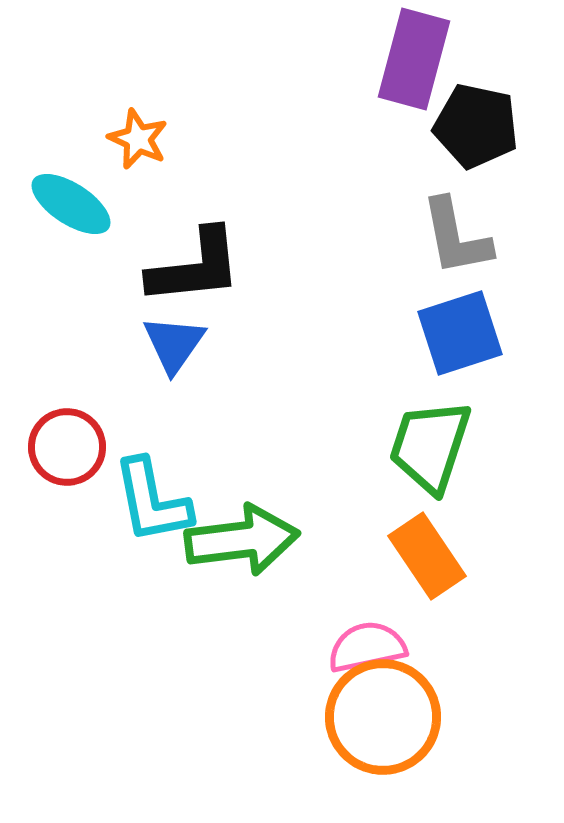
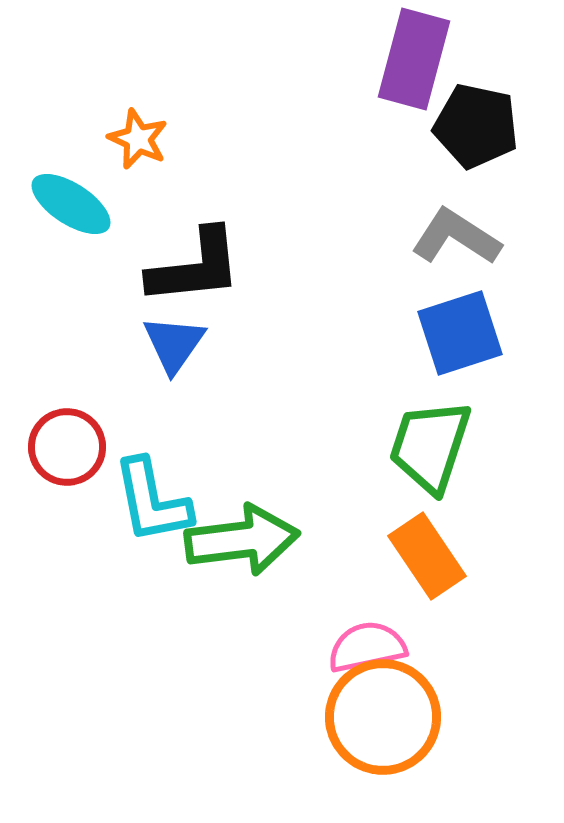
gray L-shape: rotated 134 degrees clockwise
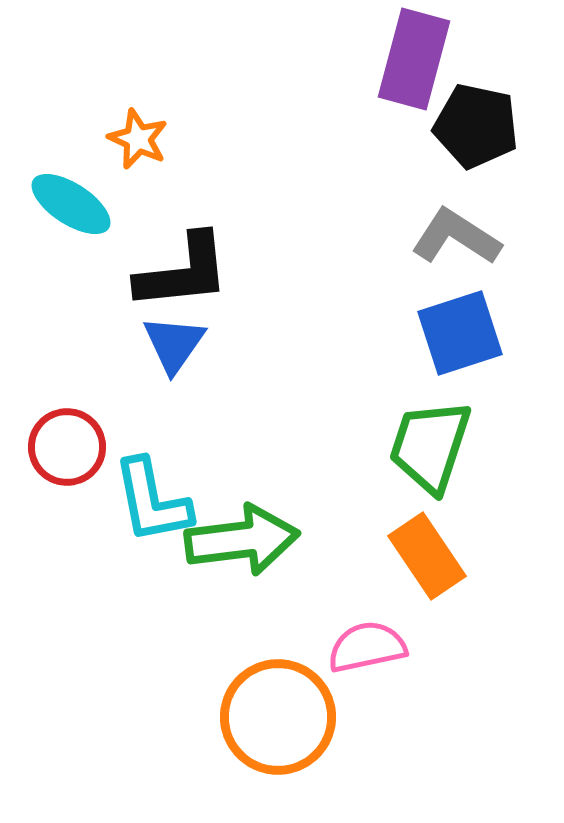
black L-shape: moved 12 px left, 5 px down
orange circle: moved 105 px left
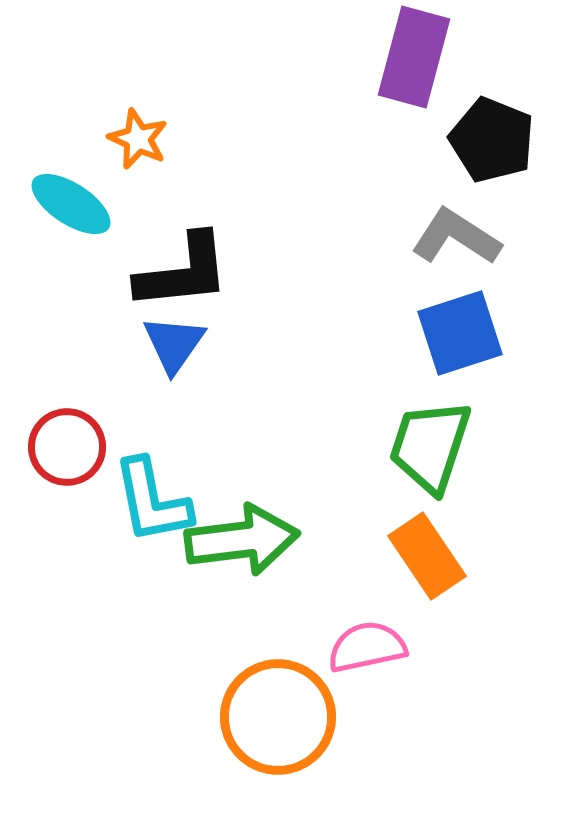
purple rectangle: moved 2 px up
black pentagon: moved 16 px right, 14 px down; rotated 10 degrees clockwise
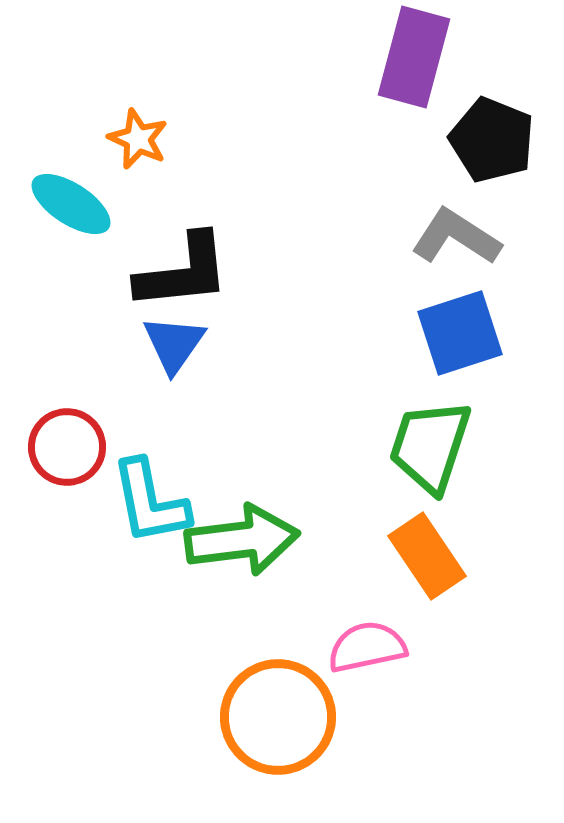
cyan L-shape: moved 2 px left, 1 px down
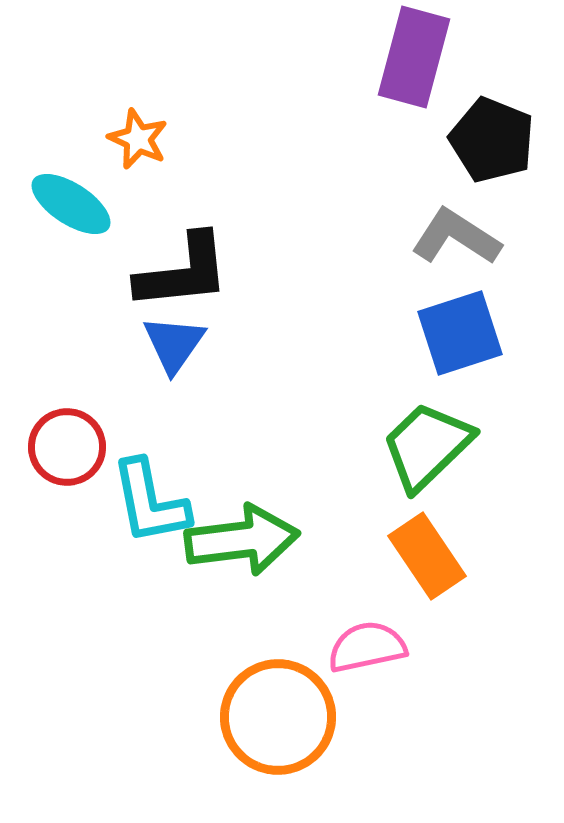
green trapezoid: moved 3 px left; rotated 28 degrees clockwise
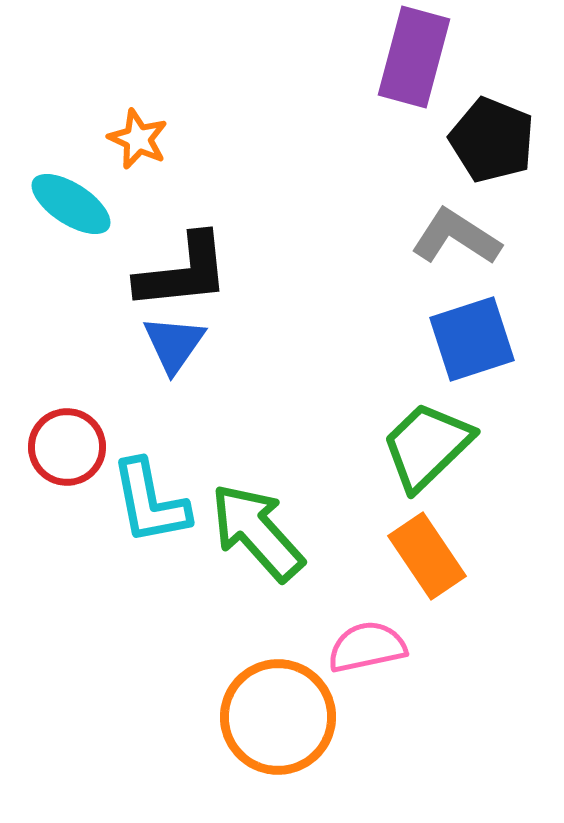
blue square: moved 12 px right, 6 px down
green arrow: moved 15 px right, 8 px up; rotated 125 degrees counterclockwise
